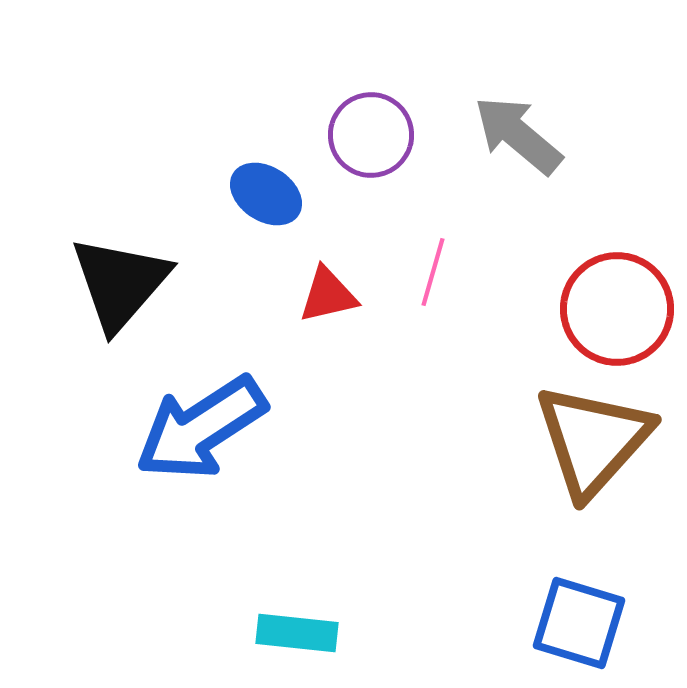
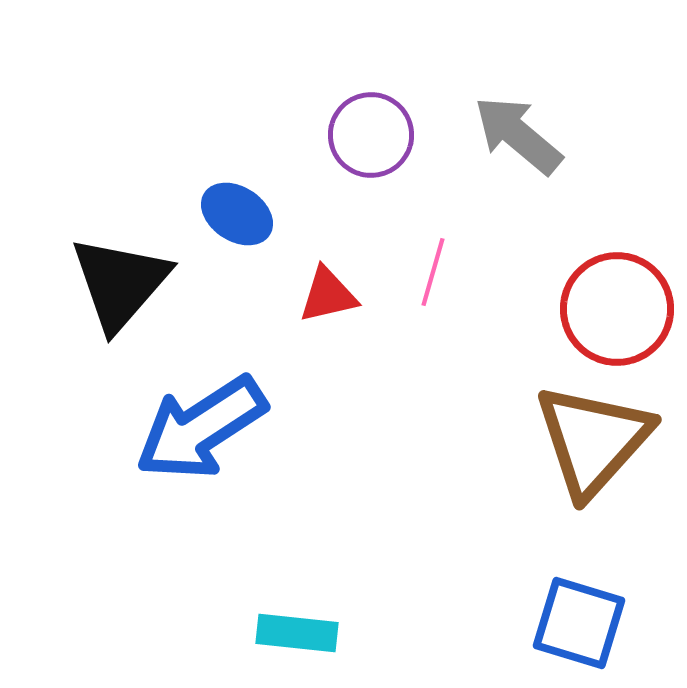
blue ellipse: moved 29 px left, 20 px down
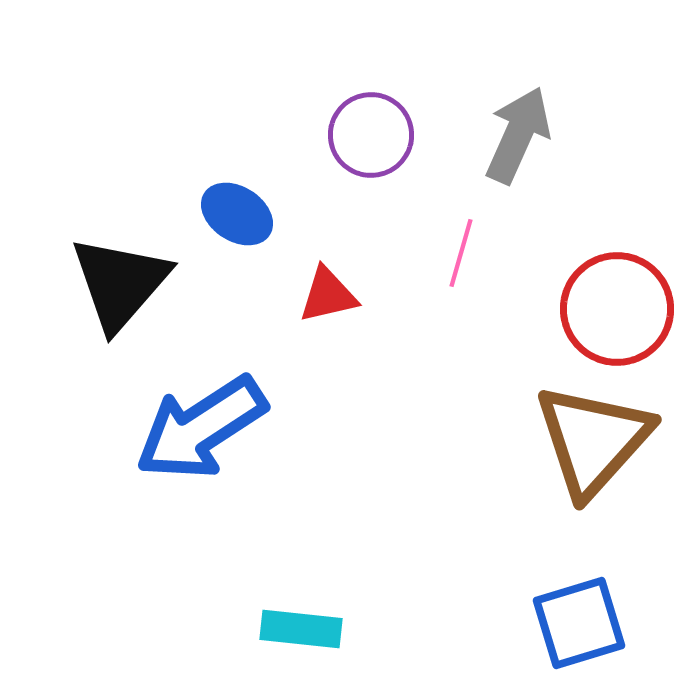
gray arrow: rotated 74 degrees clockwise
pink line: moved 28 px right, 19 px up
blue square: rotated 34 degrees counterclockwise
cyan rectangle: moved 4 px right, 4 px up
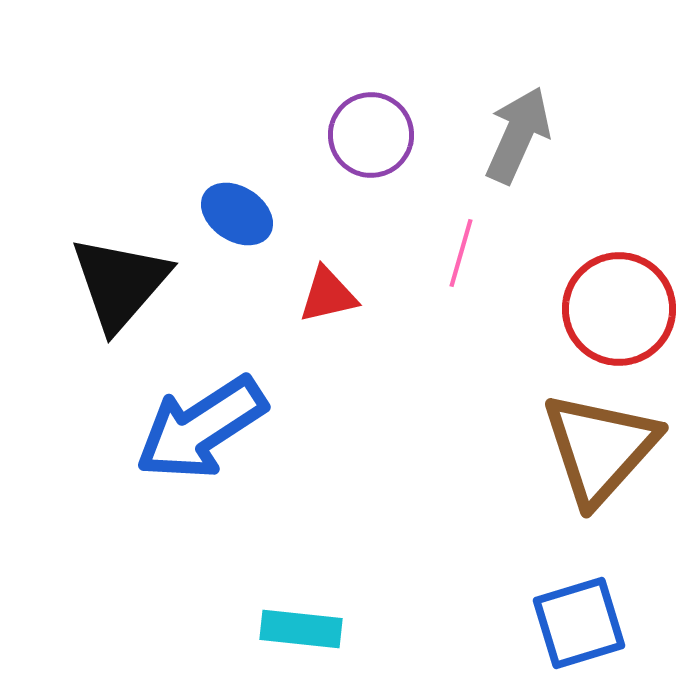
red circle: moved 2 px right
brown triangle: moved 7 px right, 8 px down
